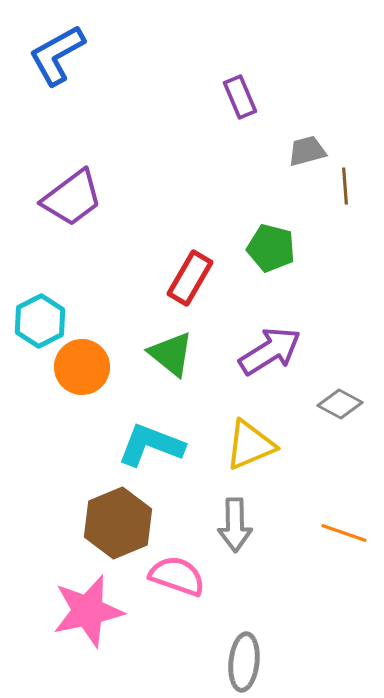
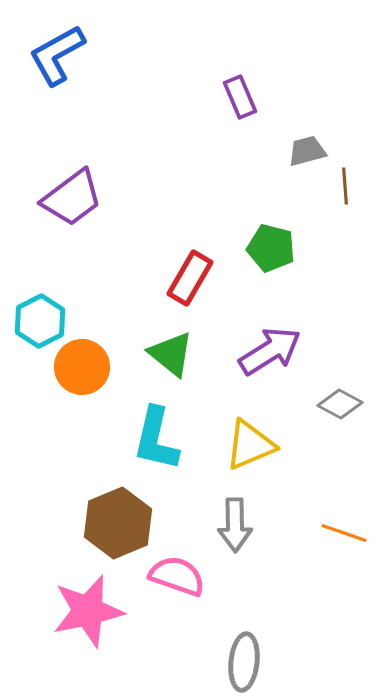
cyan L-shape: moved 5 px right, 6 px up; rotated 98 degrees counterclockwise
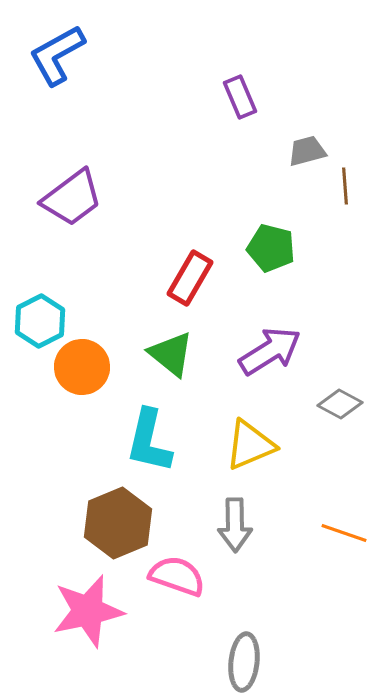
cyan L-shape: moved 7 px left, 2 px down
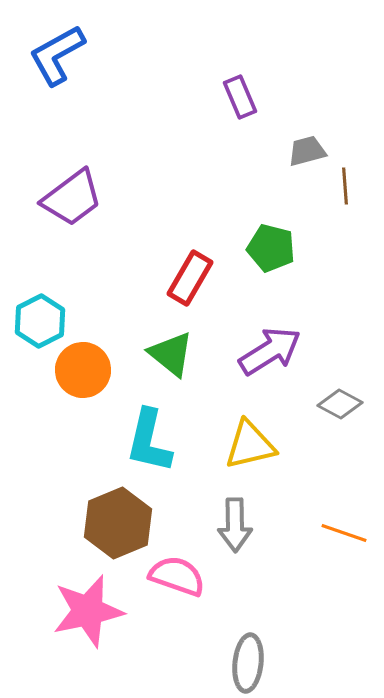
orange circle: moved 1 px right, 3 px down
yellow triangle: rotated 10 degrees clockwise
gray ellipse: moved 4 px right, 1 px down
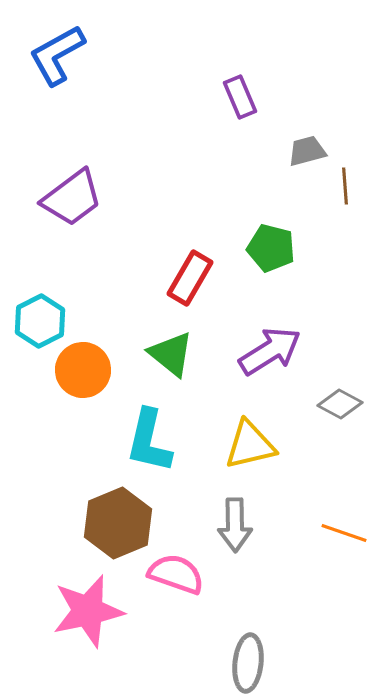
pink semicircle: moved 1 px left, 2 px up
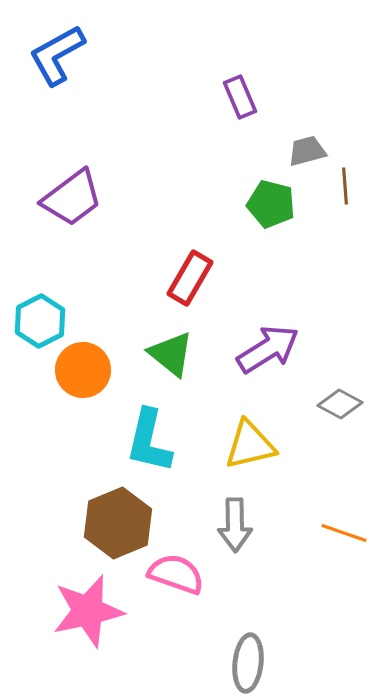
green pentagon: moved 44 px up
purple arrow: moved 2 px left, 2 px up
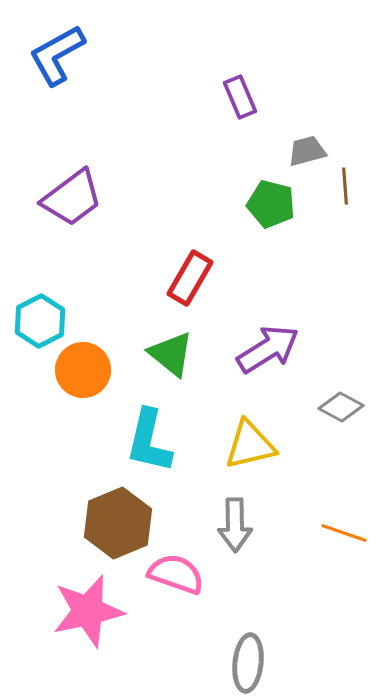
gray diamond: moved 1 px right, 3 px down
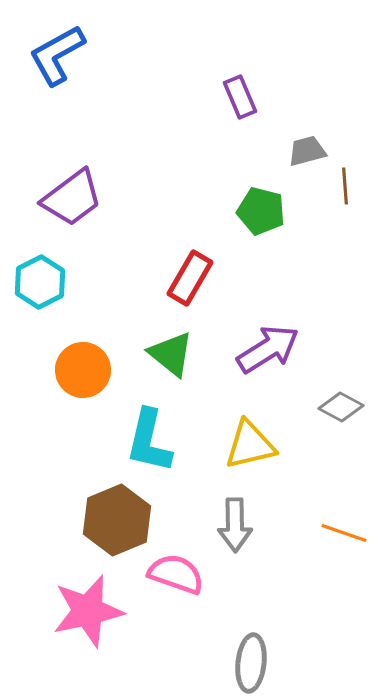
green pentagon: moved 10 px left, 7 px down
cyan hexagon: moved 39 px up
brown hexagon: moved 1 px left, 3 px up
gray ellipse: moved 3 px right
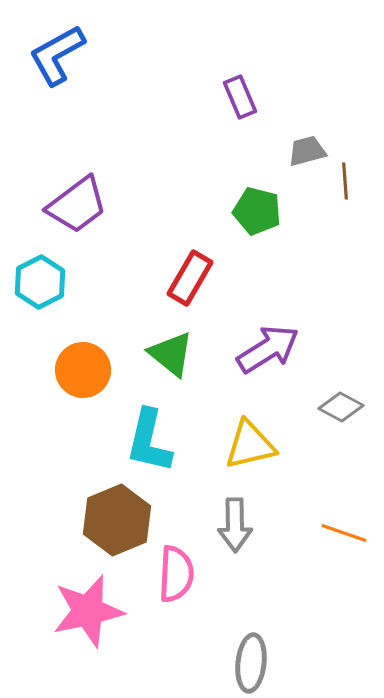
brown line: moved 5 px up
purple trapezoid: moved 5 px right, 7 px down
green pentagon: moved 4 px left
pink semicircle: rotated 74 degrees clockwise
